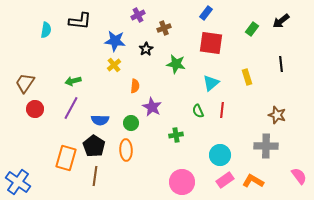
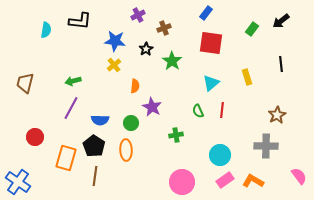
green star: moved 4 px left, 3 px up; rotated 24 degrees clockwise
brown trapezoid: rotated 20 degrees counterclockwise
red circle: moved 28 px down
brown star: rotated 24 degrees clockwise
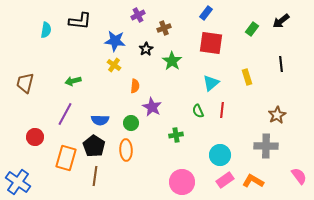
yellow cross: rotated 16 degrees counterclockwise
purple line: moved 6 px left, 6 px down
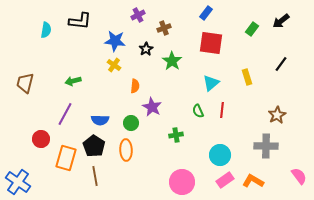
black line: rotated 42 degrees clockwise
red circle: moved 6 px right, 2 px down
brown line: rotated 18 degrees counterclockwise
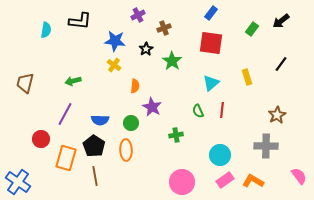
blue rectangle: moved 5 px right
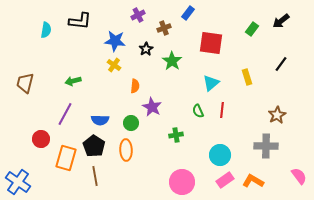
blue rectangle: moved 23 px left
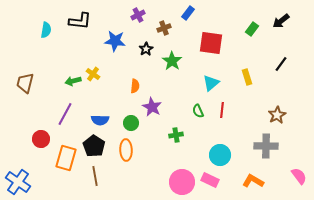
yellow cross: moved 21 px left, 9 px down
pink rectangle: moved 15 px left; rotated 60 degrees clockwise
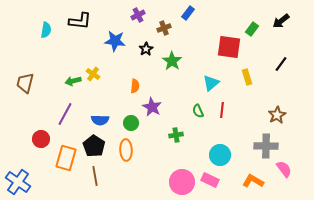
red square: moved 18 px right, 4 px down
pink semicircle: moved 15 px left, 7 px up
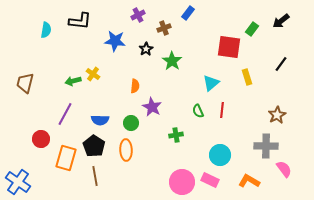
orange L-shape: moved 4 px left
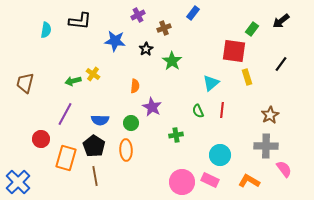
blue rectangle: moved 5 px right
red square: moved 5 px right, 4 px down
brown star: moved 7 px left
blue cross: rotated 10 degrees clockwise
